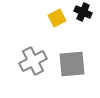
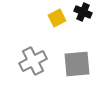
gray square: moved 5 px right
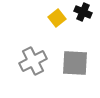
yellow square: rotated 12 degrees counterclockwise
gray square: moved 2 px left, 1 px up; rotated 8 degrees clockwise
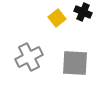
gray cross: moved 4 px left, 4 px up
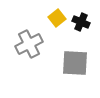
black cross: moved 2 px left, 10 px down
gray cross: moved 13 px up
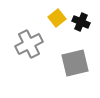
gray square: rotated 16 degrees counterclockwise
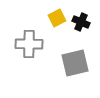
yellow square: rotated 12 degrees clockwise
gray cross: rotated 28 degrees clockwise
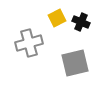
gray cross: moved 1 px up; rotated 16 degrees counterclockwise
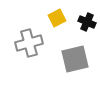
black cross: moved 6 px right
gray square: moved 4 px up
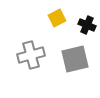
black cross: moved 3 px down
gray cross: moved 2 px right, 12 px down
